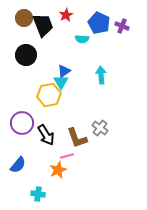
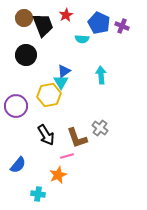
purple circle: moved 6 px left, 17 px up
orange star: moved 5 px down
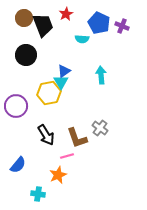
red star: moved 1 px up
yellow hexagon: moved 2 px up
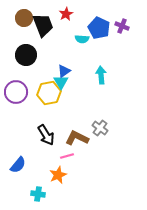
blue pentagon: moved 5 px down
purple circle: moved 14 px up
brown L-shape: rotated 135 degrees clockwise
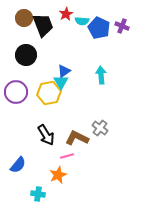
cyan semicircle: moved 18 px up
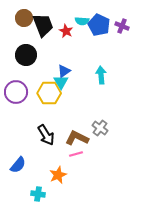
red star: moved 17 px down; rotated 16 degrees counterclockwise
blue pentagon: moved 3 px up
yellow hexagon: rotated 10 degrees clockwise
pink line: moved 9 px right, 2 px up
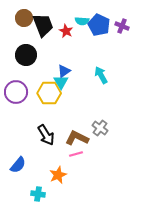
cyan arrow: rotated 24 degrees counterclockwise
